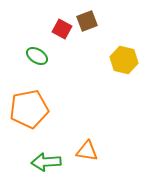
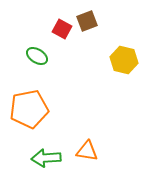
green arrow: moved 4 px up
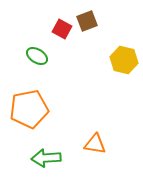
orange triangle: moved 8 px right, 7 px up
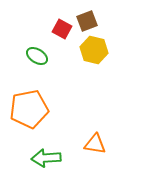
yellow hexagon: moved 30 px left, 10 px up
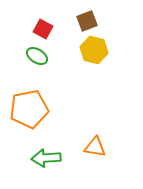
red square: moved 19 px left
orange triangle: moved 3 px down
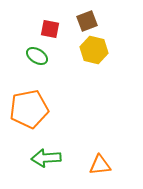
red square: moved 7 px right; rotated 18 degrees counterclockwise
orange triangle: moved 5 px right, 18 px down; rotated 15 degrees counterclockwise
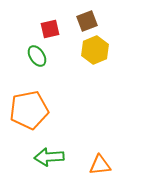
red square: rotated 24 degrees counterclockwise
yellow hexagon: moved 1 px right; rotated 24 degrees clockwise
green ellipse: rotated 25 degrees clockwise
orange pentagon: moved 1 px down
green arrow: moved 3 px right, 1 px up
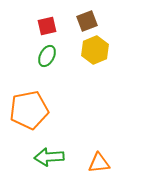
red square: moved 3 px left, 3 px up
green ellipse: moved 10 px right; rotated 60 degrees clockwise
orange triangle: moved 1 px left, 2 px up
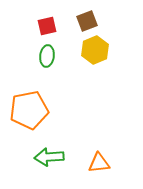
green ellipse: rotated 20 degrees counterclockwise
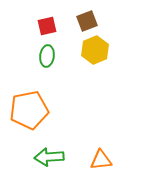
orange triangle: moved 2 px right, 3 px up
